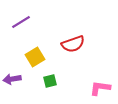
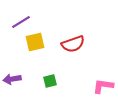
yellow square: moved 15 px up; rotated 18 degrees clockwise
pink L-shape: moved 3 px right, 2 px up
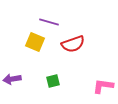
purple line: moved 28 px right; rotated 48 degrees clockwise
yellow square: rotated 36 degrees clockwise
green square: moved 3 px right
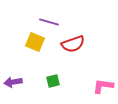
purple arrow: moved 1 px right, 3 px down
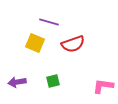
yellow square: moved 1 px down
purple arrow: moved 4 px right
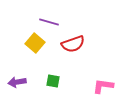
yellow square: rotated 18 degrees clockwise
green square: rotated 24 degrees clockwise
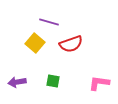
red semicircle: moved 2 px left
pink L-shape: moved 4 px left, 3 px up
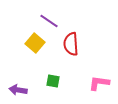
purple line: moved 1 px up; rotated 18 degrees clockwise
red semicircle: rotated 105 degrees clockwise
purple arrow: moved 1 px right, 8 px down; rotated 18 degrees clockwise
